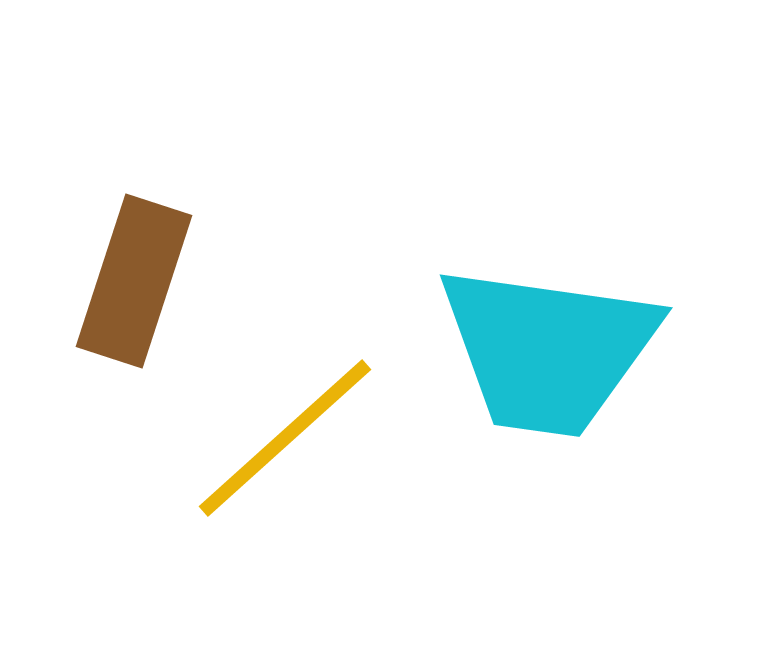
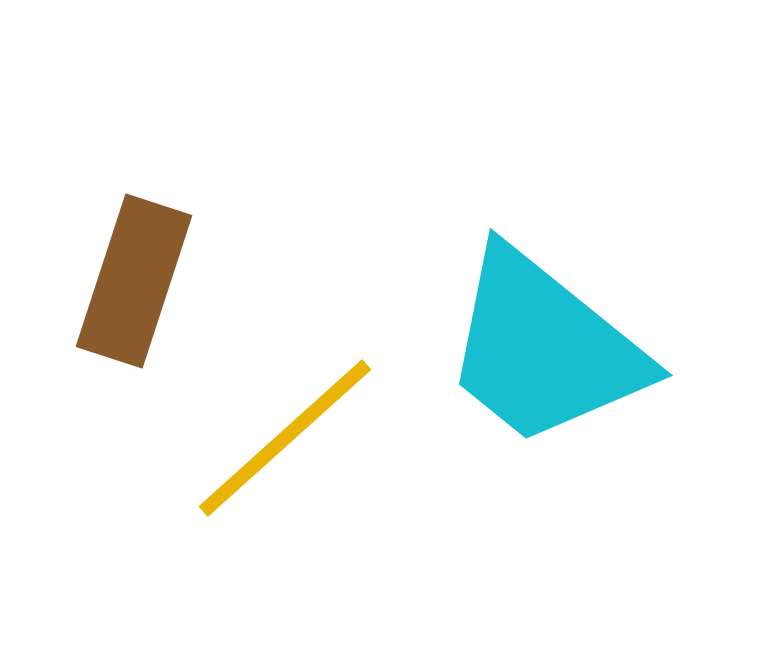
cyan trapezoid: moved 4 px left, 2 px up; rotated 31 degrees clockwise
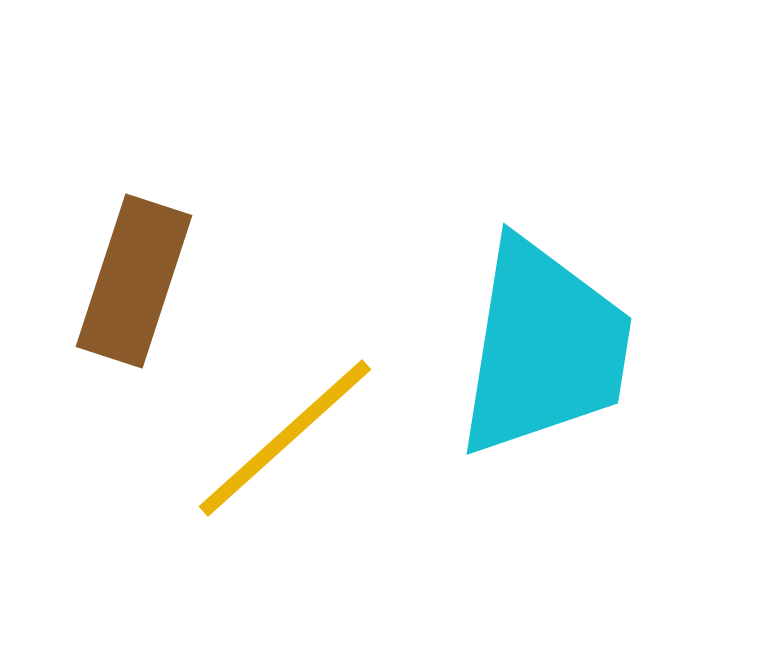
cyan trapezoid: rotated 120 degrees counterclockwise
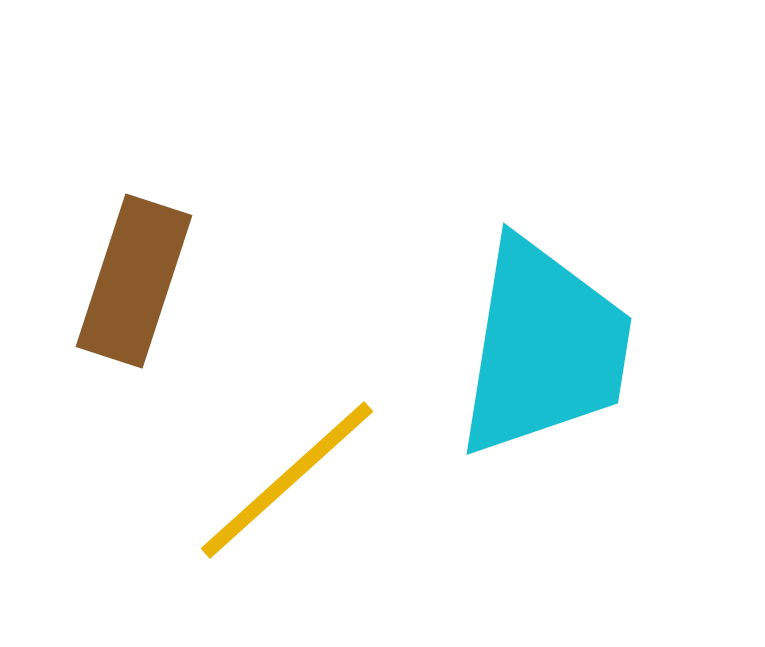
yellow line: moved 2 px right, 42 px down
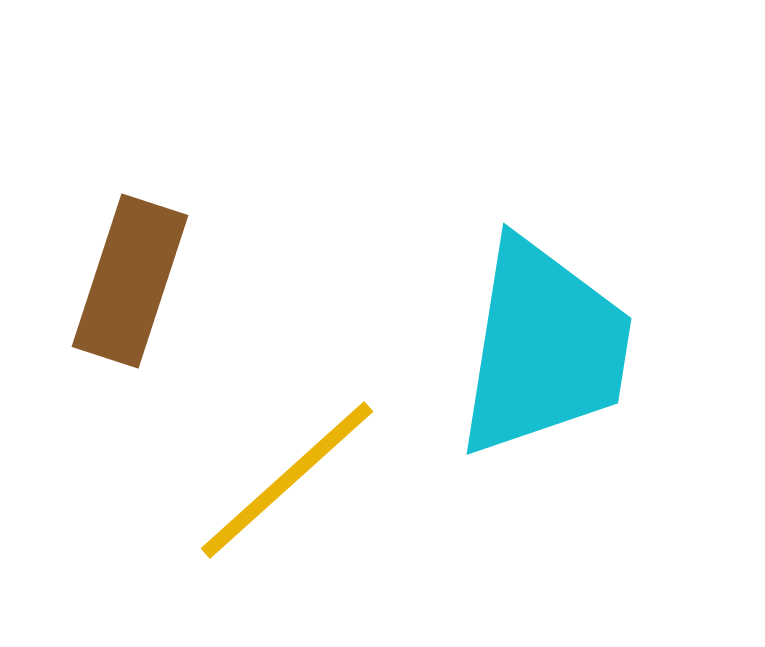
brown rectangle: moved 4 px left
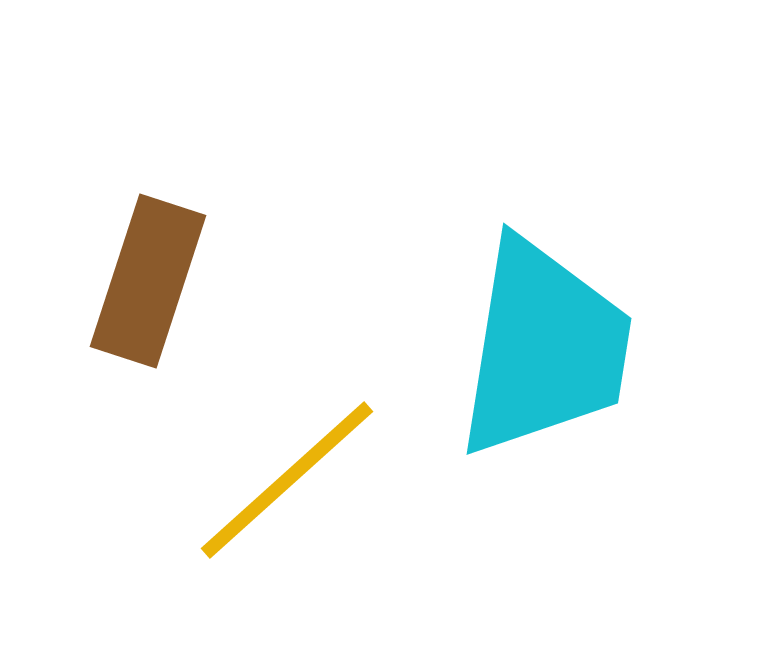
brown rectangle: moved 18 px right
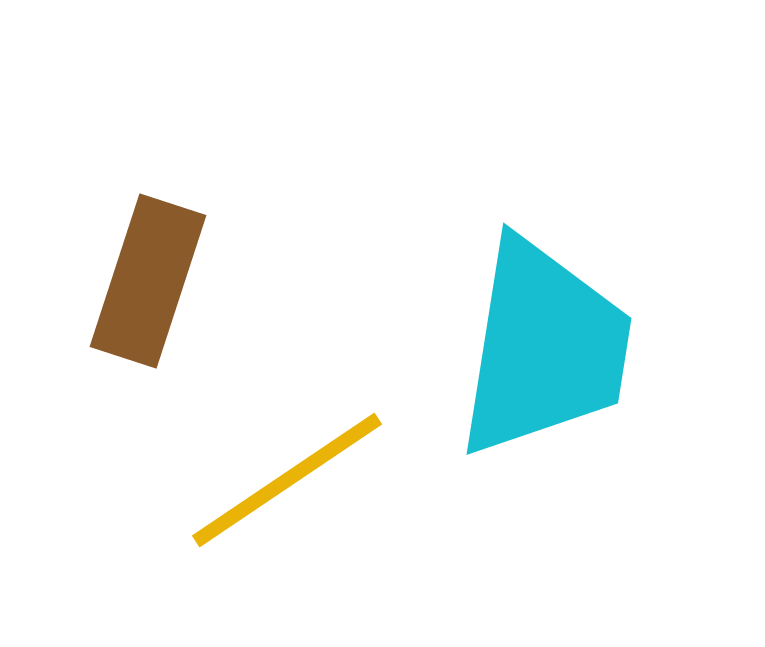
yellow line: rotated 8 degrees clockwise
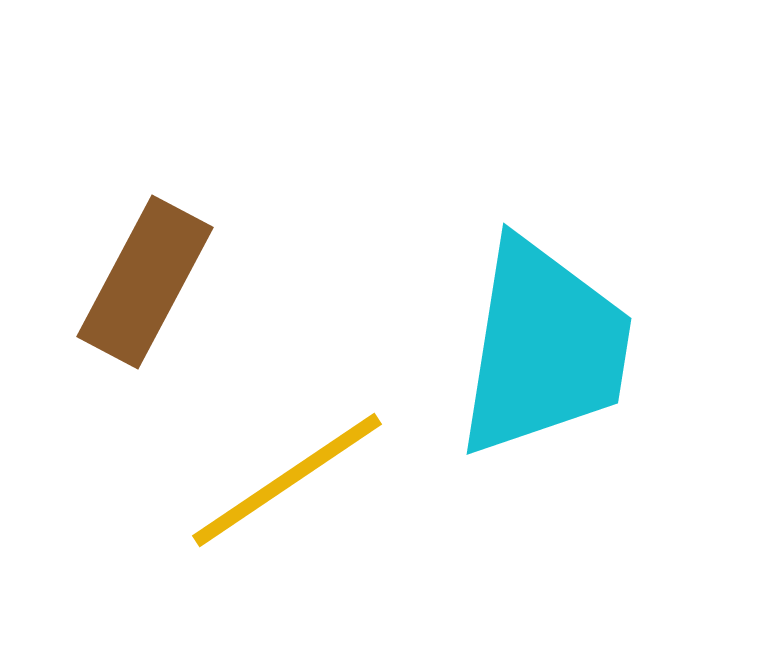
brown rectangle: moved 3 px left, 1 px down; rotated 10 degrees clockwise
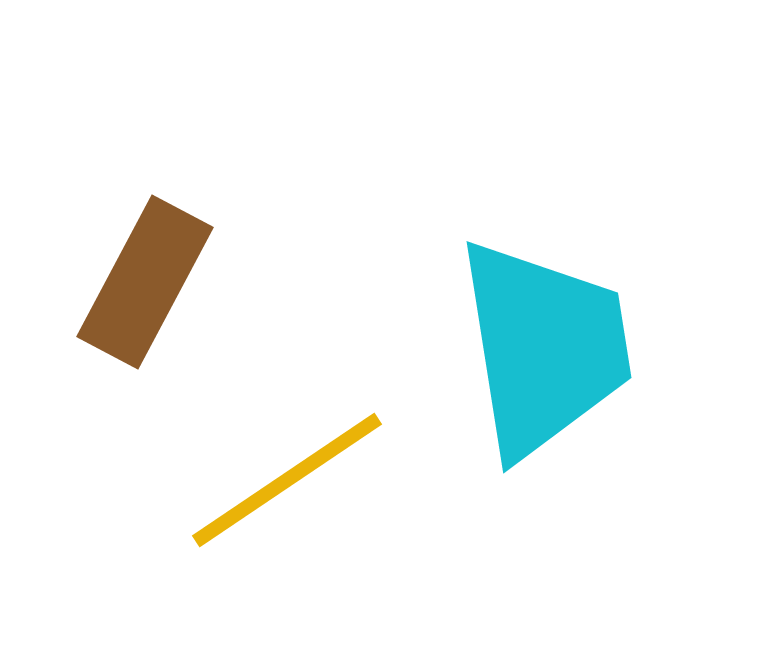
cyan trapezoid: rotated 18 degrees counterclockwise
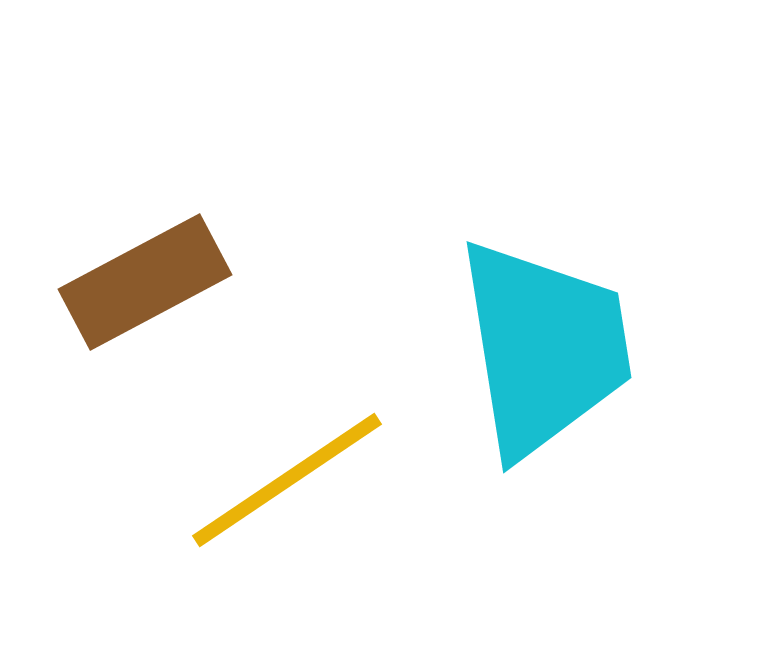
brown rectangle: rotated 34 degrees clockwise
